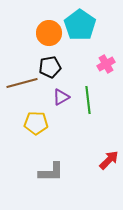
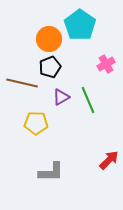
orange circle: moved 6 px down
black pentagon: rotated 10 degrees counterclockwise
brown line: rotated 28 degrees clockwise
green line: rotated 16 degrees counterclockwise
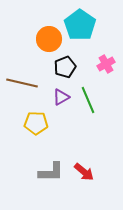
black pentagon: moved 15 px right
red arrow: moved 25 px left, 12 px down; rotated 85 degrees clockwise
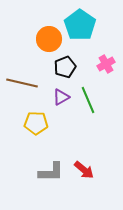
red arrow: moved 2 px up
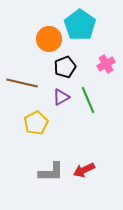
yellow pentagon: rotated 30 degrees counterclockwise
red arrow: rotated 115 degrees clockwise
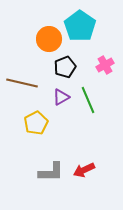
cyan pentagon: moved 1 px down
pink cross: moved 1 px left, 1 px down
